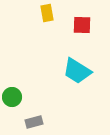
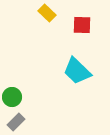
yellow rectangle: rotated 36 degrees counterclockwise
cyan trapezoid: rotated 12 degrees clockwise
gray rectangle: moved 18 px left; rotated 30 degrees counterclockwise
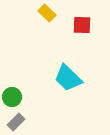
cyan trapezoid: moved 9 px left, 7 px down
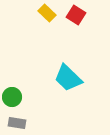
red square: moved 6 px left, 10 px up; rotated 30 degrees clockwise
gray rectangle: moved 1 px right, 1 px down; rotated 54 degrees clockwise
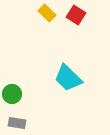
green circle: moved 3 px up
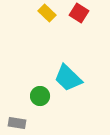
red square: moved 3 px right, 2 px up
green circle: moved 28 px right, 2 px down
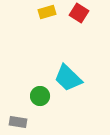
yellow rectangle: moved 1 px up; rotated 60 degrees counterclockwise
gray rectangle: moved 1 px right, 1 px up
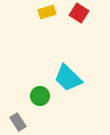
gray rectangle: rotated 48 degrees clockwise
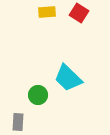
yellow rectangle: rotated 12 degrees clockwise
green circle: moved 2 px left, 1 px up
gray rectangle: rotated 36 degrees clockwise
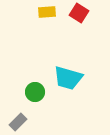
cyan trapezoid: rotated 28 degrees counterclockwise
green circle: moved 3 px left, 3 px up
gray rectangle: rotated 42 degrees clockwise
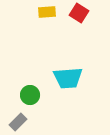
cyan trapezoid: rotated 20 degrees counterclockwise
green circle: moved 5 px left, 3 px down
